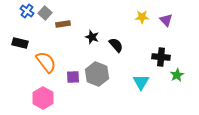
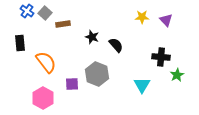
black rectangle: rotated 70 degrees clockwise
purple square: moved 1 px left, 7 px down
cyan triangle: moved 1 px right, 3 px down
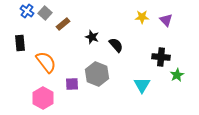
brown rectangle: rotated 32 degrees counterclockwise
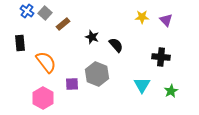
green star: moved 6 px left, 16 px down
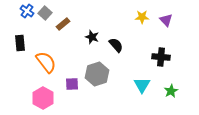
gray hexagon: rotated 20 degrees clockwise
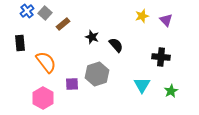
blue cross: rotated 16 degrees clockwise
yellow star: moved 1 px up; rotated 16 degrees counterclockwise
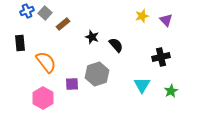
blue cross: rotated 16 degrees clockwise
black cross: rotated 18 degrees counterclockwise
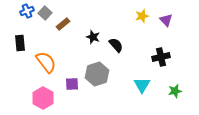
black star: moved 1 px right
green star: moved 4 px right; rotated 16 degrees clockwise
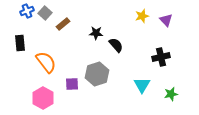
black star: moved 3 px right, 4 px up; rotated 16 degrees counterclockwise
green star: moved 4 px left, 3 px down
